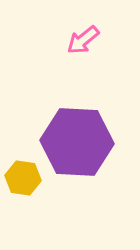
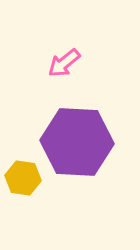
pink arrow: moved 19 px left, 23 px down
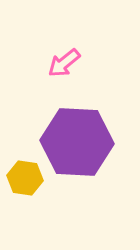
yellow hexagon: moved 2 px right
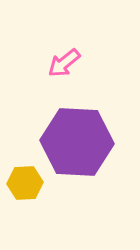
yellow hexagon: moved 5 px down; rotated 12 degrees counterclockwise
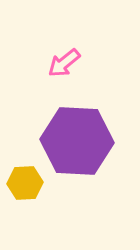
purple hexagon: moved 1 px up
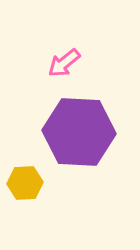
purple hexagon: moved 2 px right, 9 px up
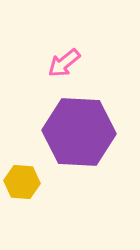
yellow hexagon: moved 3 px left, 1 px up; rotated 8 degrees clockwise
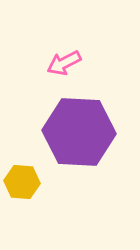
pink arrow: rotated 12 degrees clockwise
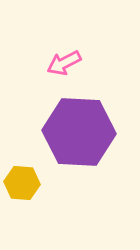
yellow hexagon: moved 1 px down
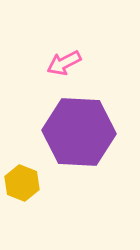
yellow hexagon: rotated 16 degrees clockwise
